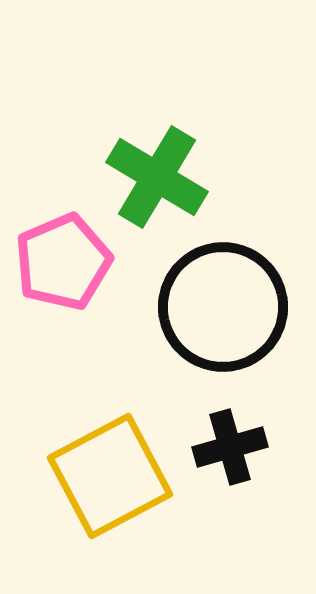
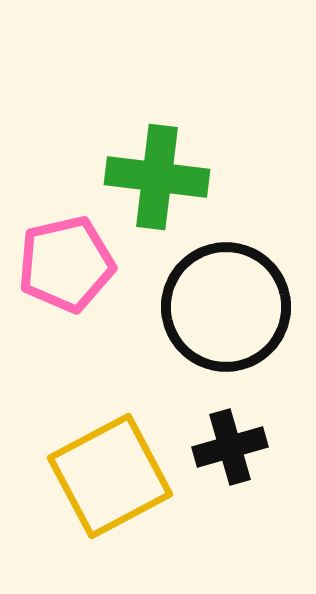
green cross: rotated 24 degrees counterclockwise
pink pentagon: moved 3 px right, 2 px down; rotated 10 degrees clockwise
black circle: moved 3 px right
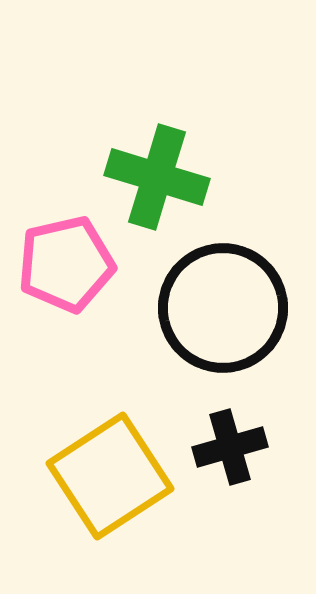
green cross: rotated 10 degrees clockwise
black circle: moved 3 px left, 1 px down
yellow square: rotated 5 degrees counterclockwise
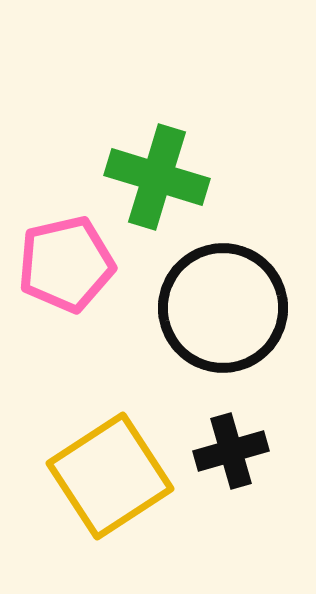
black cross: moved 1 px right, 4 px down
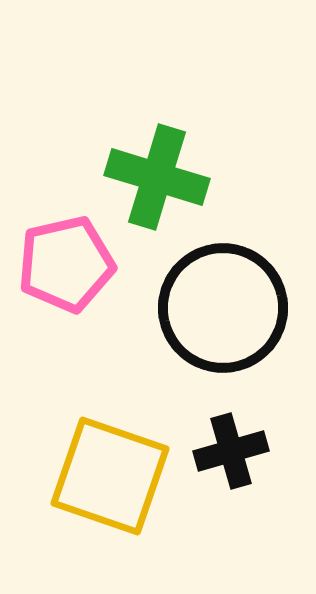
yellow square: rotated 38 degrees counterclockwise
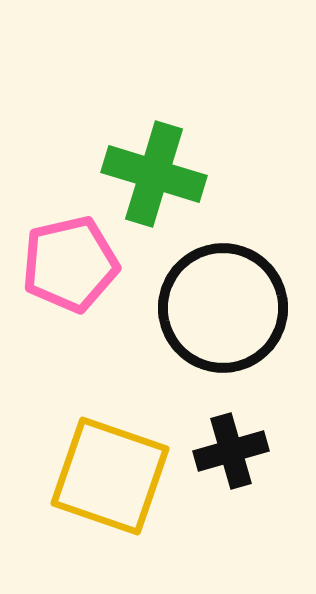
green cross: moved 3 px left, 3 px up
pink pentagon: moved 4 px right
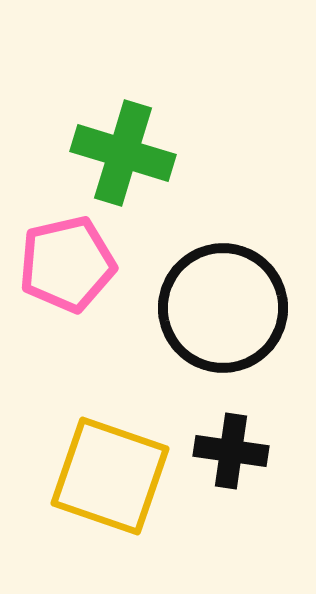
green cross: moved 31 px left, 21 px up
pink pentagon: moved 3 px left
black cross: rotated 24 degrees clockwise
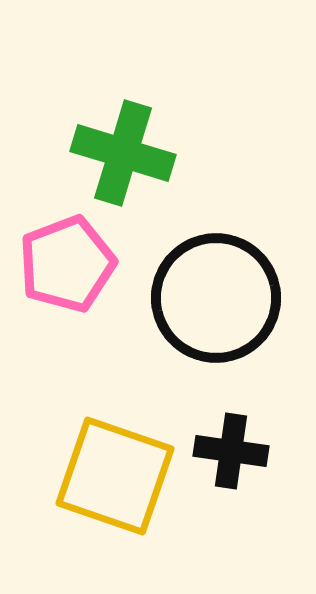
pink pentagon: rotated 8 degrees counterclockwise
black circle: moved 7 px left, 10 px up
yellow square: moved 5 px right
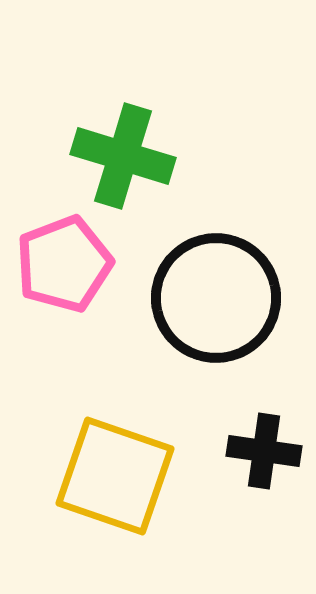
green cross: moved 3 px down
pink pentagon: moved 3 px left
black cross: moved 33 px right
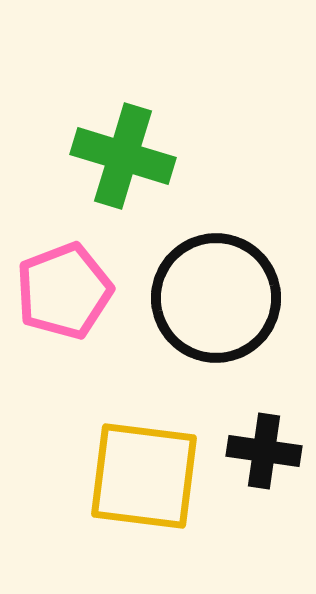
pink pentagon: moved 27 px down
yellow square: moved 29 px right; rotated 12 degrees counterclockwise
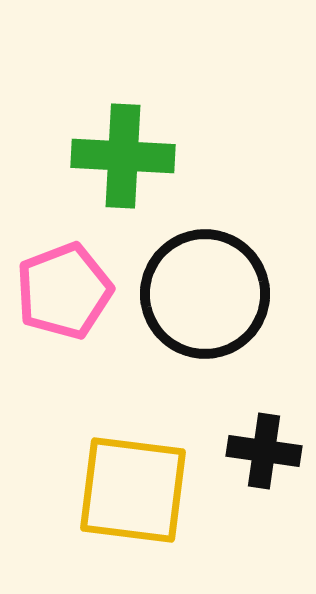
green cross: rotated 14 degrees counterclockwise
black circle: moved 11 px left, 4 px up
yellow square: moved 11 px left, 14 px down
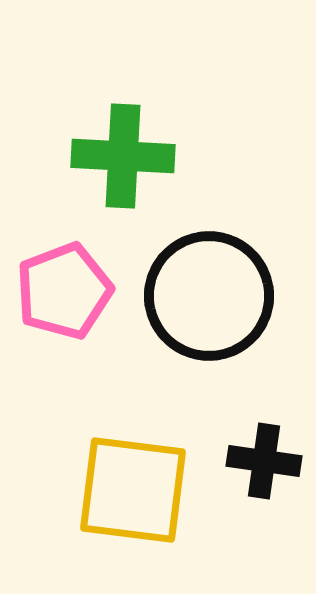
black circle: moved 4 px right, 2 px down
black cross: moved 10 px down
